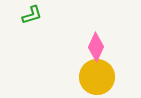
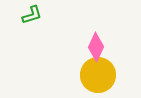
yellow circle: moved 1 px right, 2 px up
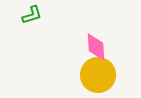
pink diamond: rotated 28 degrees counterclockwise
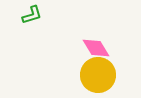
pink diamond: moved 1 px down; rotated 28 degrees counterclockwise
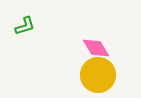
green L-shape: moved 7 px left, 11 px down
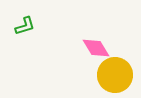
yellow circle: moved 17 px right
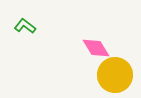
green L-shape: rotated 125 degrees counterclockwise
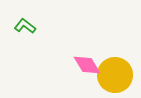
pink diamond: moved 9 px left, 17 px down
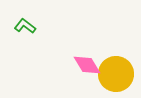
yellow circle: moved 1 px right, 1 px up
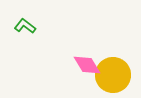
yellow circle: moved 3 px left, 1 px down
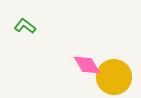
yellow circle: moved 1 px right, 2 px down
